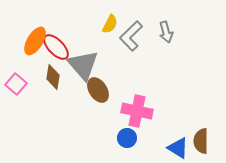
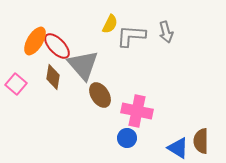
gray L-shape: rotated 48 degrees clockwise
red ellipse: moved 1 px right, 1 px up
brown ellipse: moved 2 px right, 5 px down
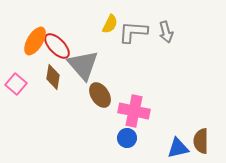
gray L-shape: moved 2 px right, 4 px up
pink cross: moved 3 px left
blue triangle: rotated 45 degrees counterclockwise
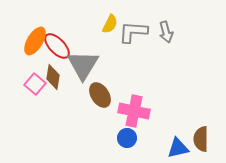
gray triangle: rotated 12 degrees clockwise
pink square: moved 19 px right
brown semicircle: moved 2 px up
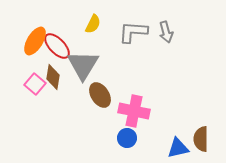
yellow semicircle: moved 17 px left
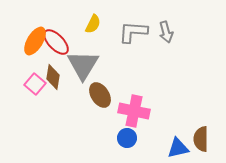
red ellipse: moved 1 px left, 4 px up
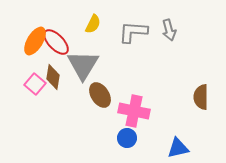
gray arrow: moved 3 px right, 2 px up
brown semicircle: moved 42 px up
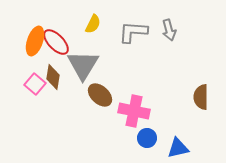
orange ellipse: rotated 12 degrees counterclockwise
brown ellipse: rotated 15 degrees counterclockwise
blue circle: moved 20 px right
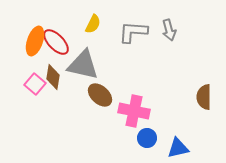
gray triangle: rotated 48 degrees counterclockwise
brown semicircle: moved 3 px right
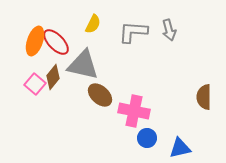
brown diamond: rotated 30 degrees clockwise
blue triangle: moved 2 px right
